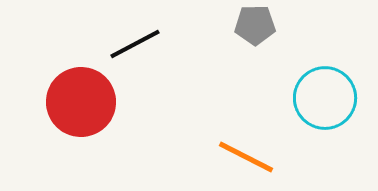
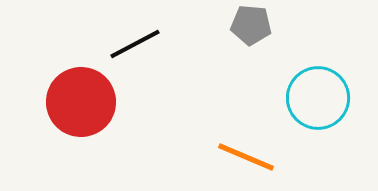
gray pentagon: moved 4 px left; rotated 6 degrees clockwise
cyan circle: moved 7 px left
orange line: rotated 4 degrees counterclockwise
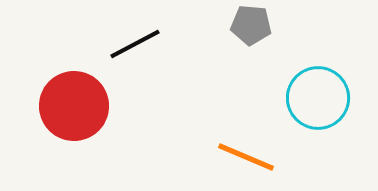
red circle: moved 7 px left, 4 px down
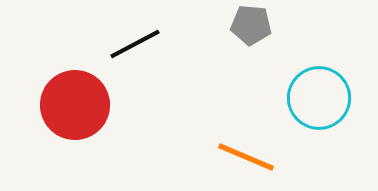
cyan circle: moved 1 px right
red circle: moved 1 px right, 1 px up
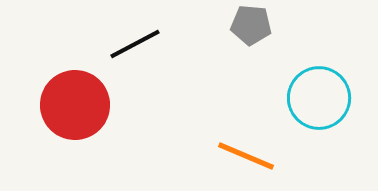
orange line: moved 1 px up
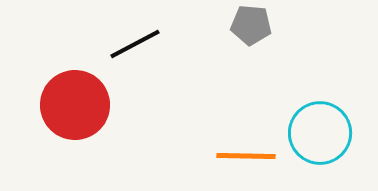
cyan circle: moved 1 px right, 35 px down
orange line: rotated 22 degrees counterclockwise
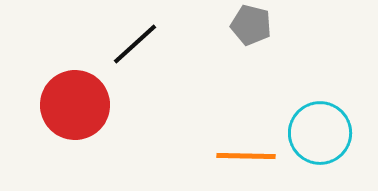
gray pentagon: rotated 9 degrees clockwise
black line: rotated 14 degrees counterclockwise
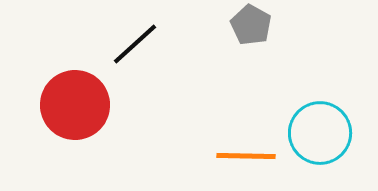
gray pentagon: rotated 15 degrees clockwise
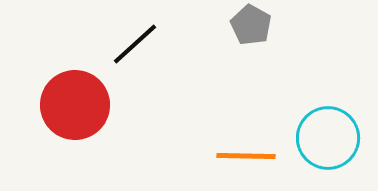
cyan circle: moved 8 px right, 5 px down
